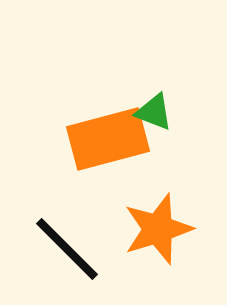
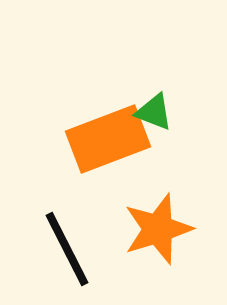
orange rectangle: rotated 6 degrees counterclockwise
black line: rotated 18 degrees clockwise
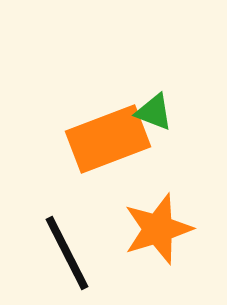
black line: moved 4 px down
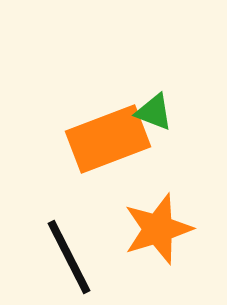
black line: moved 2 px right, 4 px down
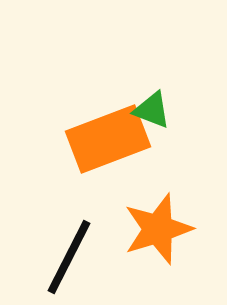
green triangle: moved 2 px left, 2 px up
black line: rotated 54 degrees clockwise
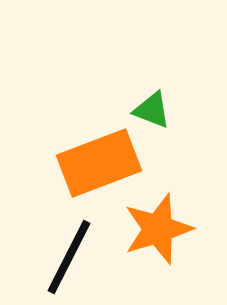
orange rectangle: moved 9 px left, 24 px down
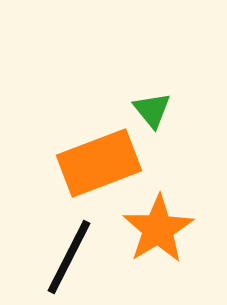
green triangle: rotated 30 degrees clockwise
orange star: rotated 14 degrees counterclockwise
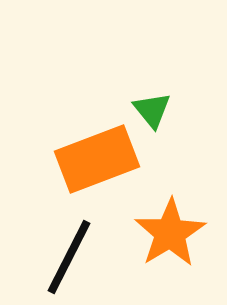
orange rectangle: moved 2 px left, 4 px up
orange star: moved 12 px right, 4 px down
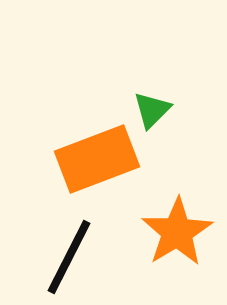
green triangle: rotated 24 degrees clockwise
orange star: moved 7 px right, 1 px up
